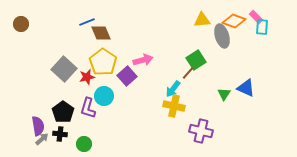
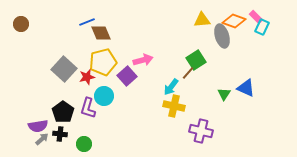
cyan rectangle: rotated 21 degrees clockwise
yellow pentagon: rotated 24 degrees clockwise
cyan arrow: moved 2 px left, 2 px up
purple semicircle: rotated 90 degrees clockwise
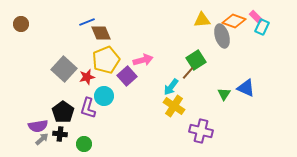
yellow pentagon: moved 3 px right, 2 px up; rotated 8 degrees counterclockwise
yellow cross: rotated 20 degrees clockwise
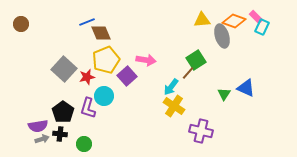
pink arrow: moved 3 px right; rotated 24 degrees clockwise
gray arrow: rotated 24 degrees clockwise
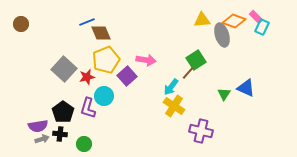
gray ellipse: moved 1 px up
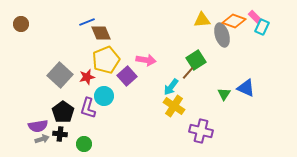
pink rectangle: moved 1 px left
gray square: moved 4 px left, 6 px down
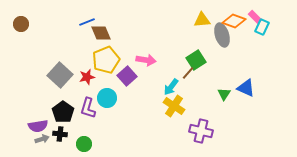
cyan circle: moved 3 px right, 2 px down
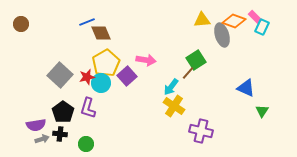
yellow pentagon: moved 3 px down; rotated 8 degrees counterclockwise
green triangle: moved 38 px right, 17 px down
cyan circle: moved 6 px left, 15 px up
purple semicircle: moved 2 px left, 1 px up
green circle: moved 2 px right
